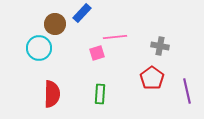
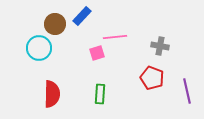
blue rectangle: moved 3 px down
red pentagon: rotated 15 degrees counterclockwise
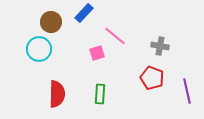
blue rectangle: moved 2 px right, 3 px up
brown circle: moved 4 px left, 2 px up
pink line: moved 1 px up; rotated 45 degrees clockwise
cyan circle: moved 1 px down
red semicircle: moved 5 px right
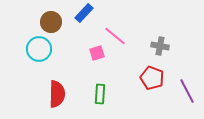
purple line: rotated 15 degrees counterclockwise
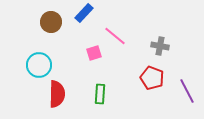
cyan circle: moved 16 px down
pink square: moved 3 px left
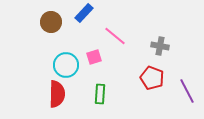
pink square: moved 4 px down
cyan circle: moved 27 px right
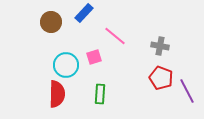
red pentagon: moved 9 px right
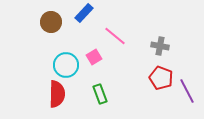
pink square: rotated 14 degrees counterclockwise
green rectangle: rotated 24 degrees counterclockwise
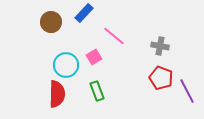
pink line: moved 1 px left
green rectangle: moved 3 px left, 3 px up
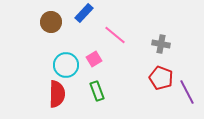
pink line: moved 1 px right, 1 px up
gray cross: moved 1 px right, 2 px up
pink square: moved 2 px down
purple line: moved 1 px down
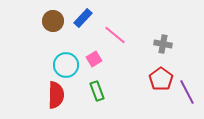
blue rectangle: moved 1 px left, 5 px down
brown circle: moved 2 px right, 1 px up
gray cross: moved 2 px right
red pentagon: moved 1 px down; rotated 15 degrees clockwise
red semicircle: moved 1 px left, 1 px down
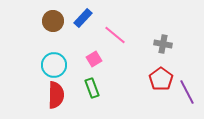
cyan circle: moved 12 px left
green rectangle: moved 5 px left, 3 px up
